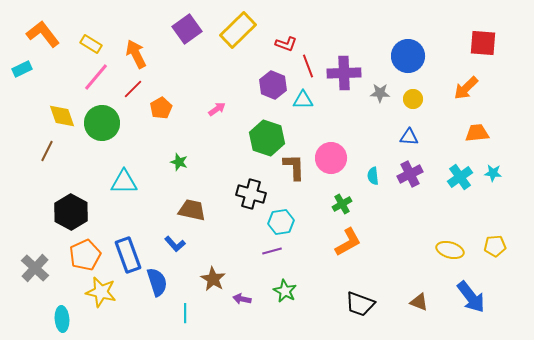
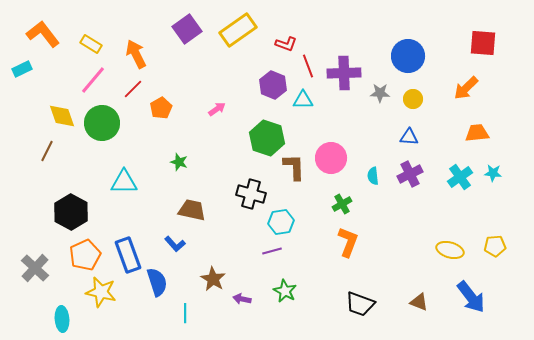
yellow rectangle at (238, 30): rotated 9 degrees clockwise
pink line at (96, 77): moved 3 px left, 3 px down
orange L-shape at (348, 242): rotated 40 degrees counterclockwise
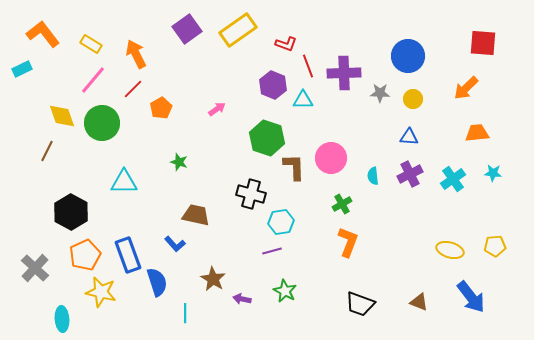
cyan cross at (460, 177): moved 7 px left, 2 px down
brown trapezoid at (192, 210): moved 4 px right, 5 px down
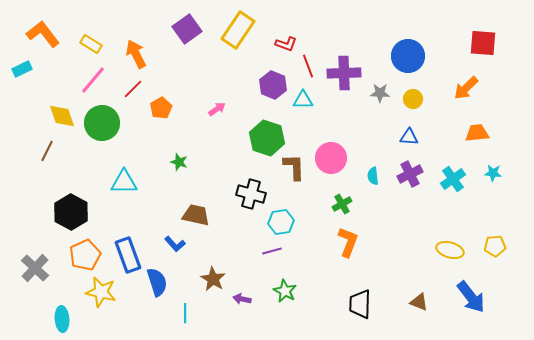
yellow rectangle at (238, 30): rotated 21 degrees counterclockwise
black trapezoid at (360, 304): rotated 72 degrees clockwise
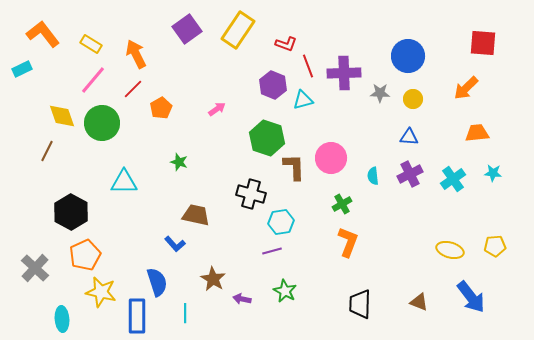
cyan triangle at (303, 100): rotated 15 degrees counterclockwise
blue rectangle at (128, 255): moved 9 px right, 61 px down; rotated 20 degrees clockwise
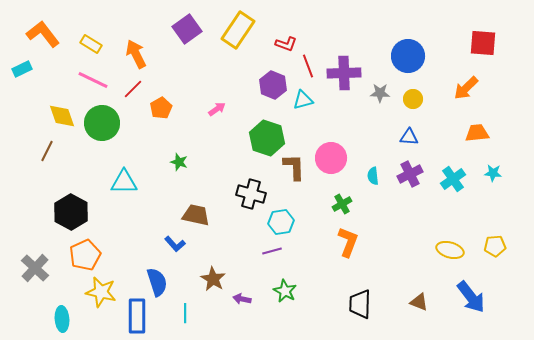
pink line at (93, 80): rotated 76 degrees clockwise
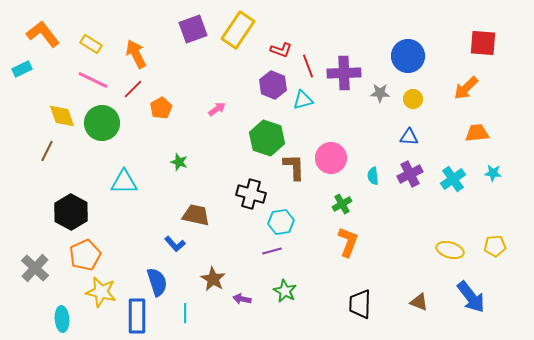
purple square at (187, 29): moved 6 px right; rotated 16 degrees clockwise
red L-shape at (286, 44): moved 5 px left, 6 px down
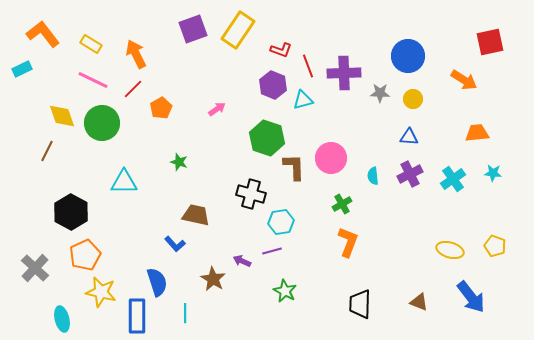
red square at (483, 43): moved 7 px right, 1 px up; rotated 16 degrees counterclockwise
orange arrow at (466, 88): moved 2 px left, 8 px up; rotated 104 degrees counterclockwise
yellow pentagon at (495, 246): rotated 25 degrees clockwise
purple arrow at (242, 299): moved 38 px up; rotated 12 degrees clockwise
cyan ellipse at (62, 319): rotated 10 degrees counterclockwise
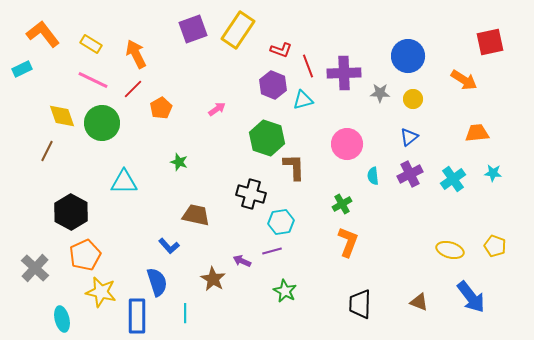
blue triangle at (409, 137): rotated 42 degrees counterclockwise
pink circle at (331, 158): moved 16 px right, 14 px up
blue L-shape at (175, 244): moved 6 px left, 2 px down
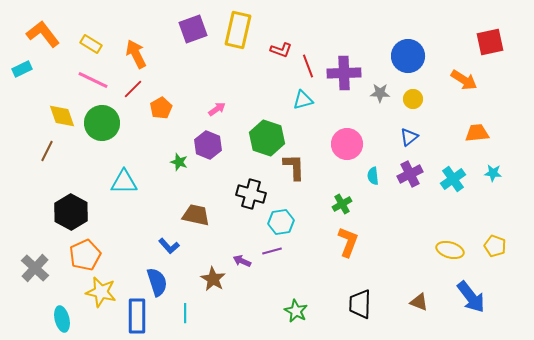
yellow rectangle at (238, 30): rotated 21 degrees counterclockwise
purple hexagon at (273, 85): moved 65 px left, 60 px down
green star at (285, 291): moved 11 px right, 20 px down
